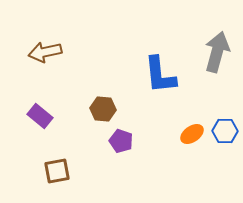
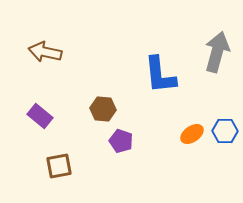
brown arrow: rotated 24 degrees clockwise
brown square: moved 2 px right, 5 px up
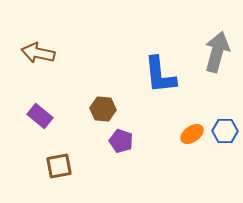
brown arrow: moved 7 px left, 1 px down
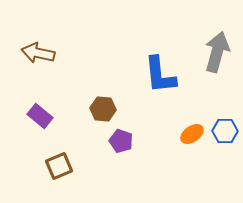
brown square: rotated 12 degrees counterclockwise
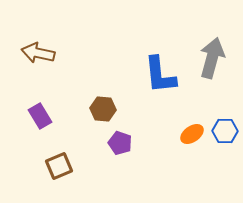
gray arrow: moved 5 px left, 6 px down
purple rectangle: rotated 20 degrees clockwise
purple pentagon: moved 1 px left, 2 px down
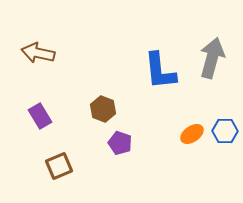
blue L-shape: moved 4 px up
brown hexagon: rotated 15 degrees clockwise
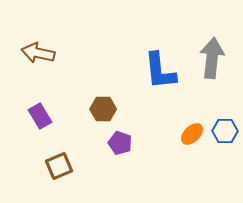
gray arrow: rotated 9 degrees counterclockwise
brown hexagon: rotated 20 degrees counterclockwise
orange ellipse: rotated 10 degrees counterclockwise
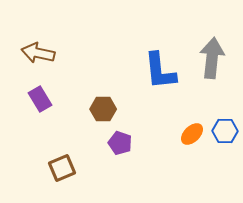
purple rectangle: moved 17 px up
brown square: moved 3 px right, 2 px down
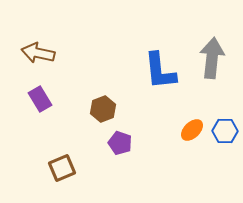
brown hexagon: rotated 20 degrees counterclockwise
orange ellipse: moved 4 px up
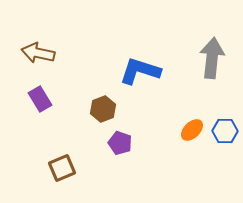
blue L-shape: moved 20 px left; rotated 114 degrees clockwise
